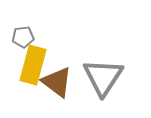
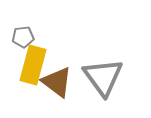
gray triangle: rotated 9 degrees counterclockwise
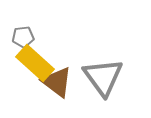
yellow rectangle: moved 2 px right, 2 px up; rotated 63 degrees counterclockwise
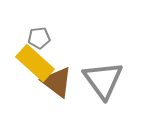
gray pentagon: moved 16 px right, 1 px down
gray triangle: moved 3 px down
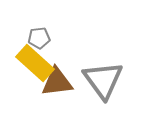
brown triangle: rotated 44 degrees counterclockwise
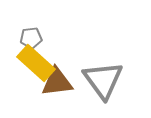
gray pentagon: moved 8 px left
yellow rectangle: moved 1 px right
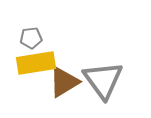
yellow rectangle: rotated 51 degrees counterclockwise
brown triangle: moved 7 px right; rotated 24 degrees counterclockwise
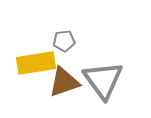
gray pentagon: moved 33 px right, 3 px down
brown triangle: rotated 12 degrees clockwise
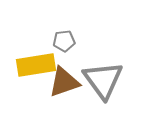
yellow rectangle: moved 2 px down
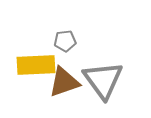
gray pentagon: moved 1 px right
yellow rectangle: rotated 6 degrees clockwise
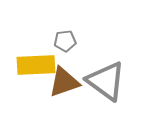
gray triangle: moved 3 px right, 1 px down; rotated 18 degrees counterclockwise
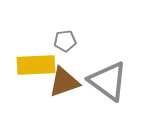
gray triangle: moved 2 px right
